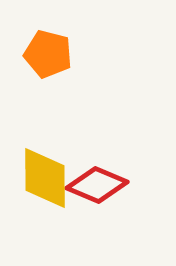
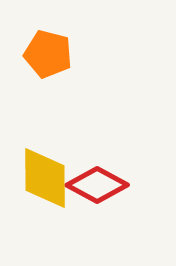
red diamond: rotated 6 degrees clockwise
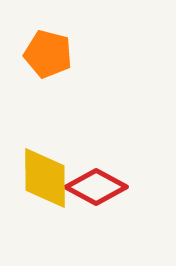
red diamond: moved 1 px left, 2 px down
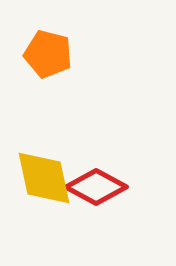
yellow diamond: moved 1 px left; rotated 12 degrees counterclockwise
